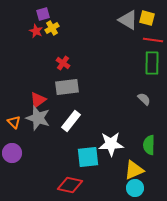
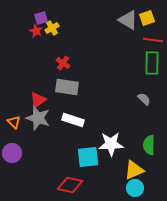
purple square: moved 2 px left, 4 px down
yellow square: rotated 35 degrees counterclockwise
gray rectangle: rotated 15 degrees clockwise
white rectangle: moved 2 px right, 1 px up; rotated 70 degrees clockwise
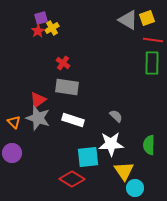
red star: moved 2 px right; rotated 16 degrees clockwise
gray semicircle: moved 28 px left, 17 px down
yellow triangle: moved 10 px left, 1 px down; rotated 40 degrees counterclockwise
red diamond: moved 2 px right, 6 px up; rotated 20 degrees clockwise
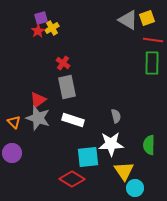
gray rectangle: rotated 70 degrees clockwise
gray semicircle: rotated 32 degrees clockwise
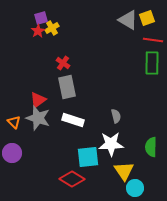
green semicircle: moved 2 px right, 2 px down
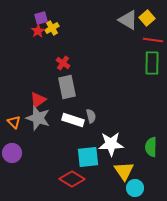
yellow square: rotated 21 degrees counterclockwise
gray semicircle: moved 25 px left
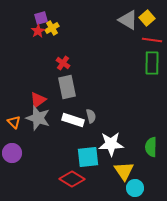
red line: moved 1 px left
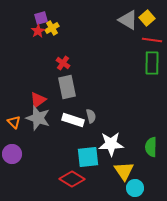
purple circle: moved 1 px down
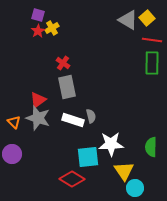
purple square: moved 3 px left, 3 px up; rotated 32 degrees clockwise
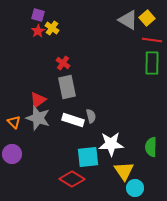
yellow cross: rotated 24 degrees counterclockwise
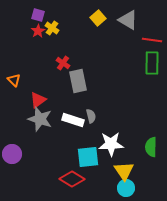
yellow square: moved 49 px left
gray rectangle: moved 11 px right, 6 px up
gray star: moved 2 px right, 1 px down
orange triangle: moved 42 px up
cyan circle: moved 9 px left
